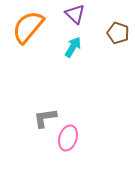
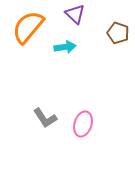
cyan arrow: moved 8 px left; rotated 50 degrees clockwise
gray L-shape: rotated 115 degrees counterclockwise
pink ellipse: moved 15 px right, 14 px up
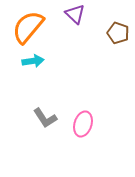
cyan arrow: moved 32 px left, 14 px down
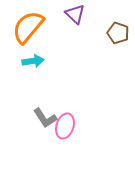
pink ellipse: moved 18 px left, 2 px down
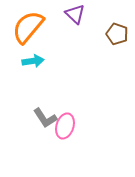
brown pentagon: moved 1 px left, 1 px down
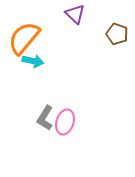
orange semicircle: moved 4 px left, 11 px down
cyan arrow: rotated 20 degrees clockwise
gray L-shape: rotated 65 degrees clockwise
pink ellipse: moved 4 px up
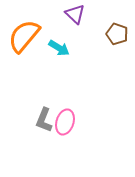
orange semicircle: moved 2 px up
cyan arrow: moved 26 px right, 13 px up; rotated 20 degrees clockwise
gray L-shape: moved 1 px left, 2 px down; rotated 10 degrees counterclockwise
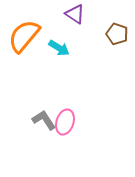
purple triangle: rotated 10 degrees counterclockwise
gray L-shape: rotated 125 degrees clockwise
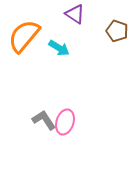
brown pentagon: moved 3 px up
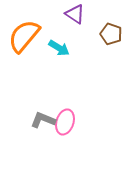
brown pentagon: moved 6 px left, 3 px down
gray L-shape: moved 1 px left; rotated 35 degrees counterclockwise
